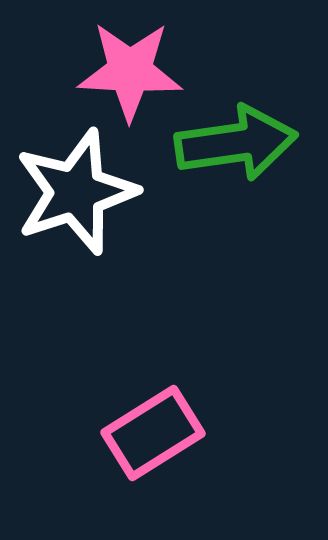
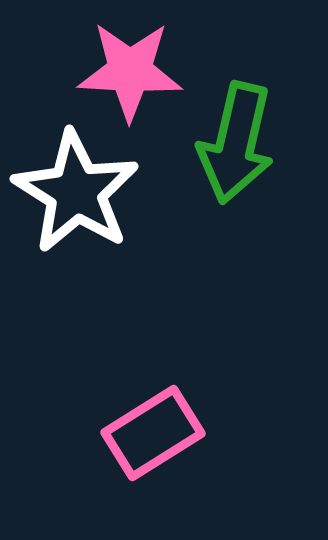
green arrow: rotated 111 degrees clockwise
white star: rotated 22 degrees counterclockwise
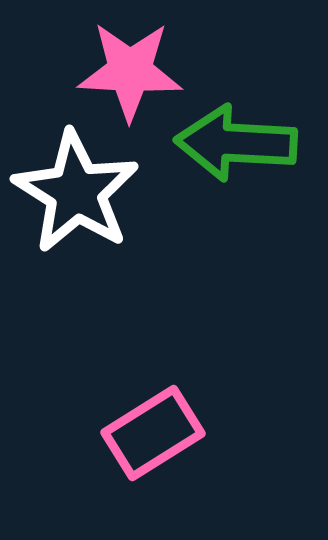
green arrow: rotated 80 degrees clockwise
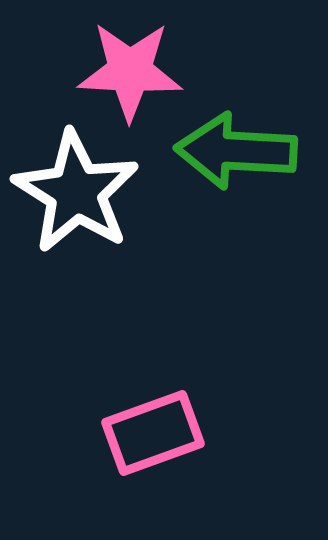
green arrow: moved 8 px down
pink rectangle: rotated 12 degrees clockwise
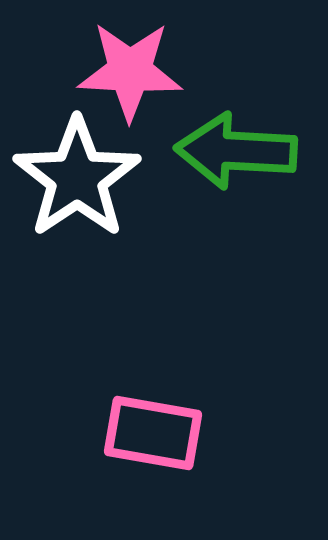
white star: moved 1 px right, 14 px up; rotated 6 degrees clockwise
pink rectangle: rotated 30 degrees clockwise
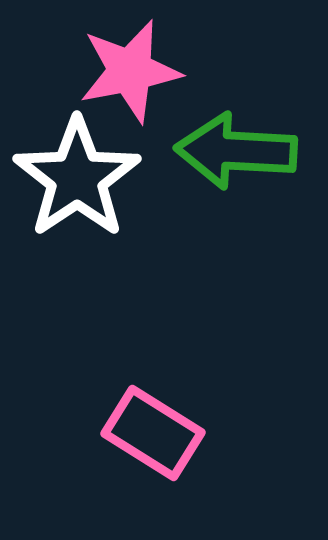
pink star: rotated 14 degrees counterclockwise
pink rectangle: rotated 22 degrees clockwise
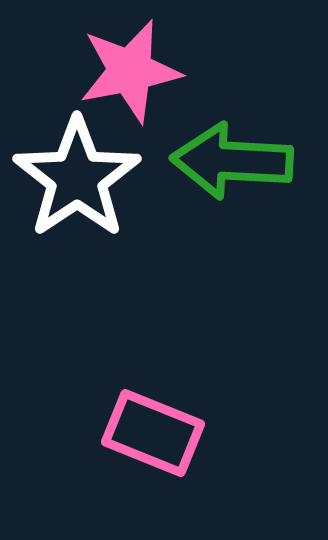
green arrow: moved 4 px left, 10 px down
pink rectangle: rotated 10 degrees counterclockwise
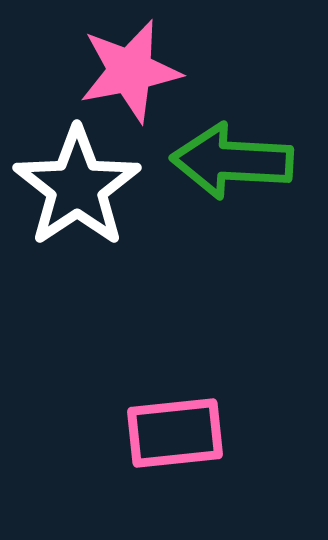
white star: moved 9 px down
pink rectangle: moved 22 px right; rotated 28 degrees counterclockwise
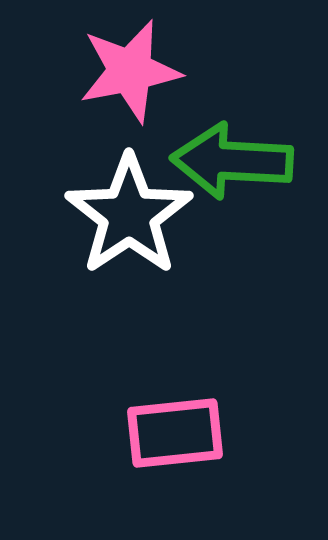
white star: moved 52 px right, 28 px down
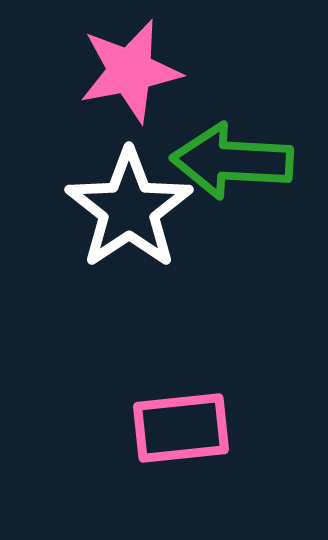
white star: moved 6 px up
pink rectangle: moved 6 px right, 5 px up
